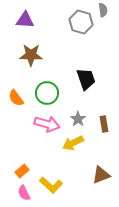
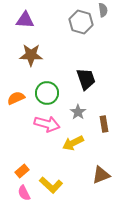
orange semicircle: rotated 102 degrees clockwise
gray star: moved 7 px up
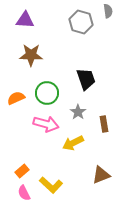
gray semicircle: moved 5 px right, 1 px down
pink arrow: moved 1 px left
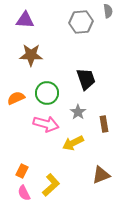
gray hexagon: rotated 20 degrees counterclockwise
orange rectangle: rotated 24 degrees counterclockwise
yellow L-shape: rotated 85 degrees counterclockwise
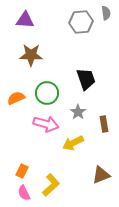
gray semicircle: moved 2 px left, 2 px down
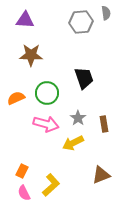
black trapezoid: moved 2 px left, 1 px up
gray star: moved 6 px down
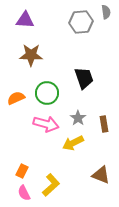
gray semicircle: moved 1 px up
brown triangle: rotated 42 degrees clockwise
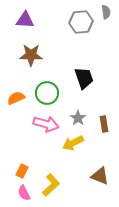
brown triangle: moved 1 px left, 1 px down
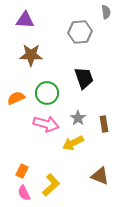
gray hexagon: moved 1 px left, 10 px down
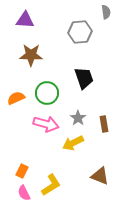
yellow L-shape: rotated 10 degrees clockwise
